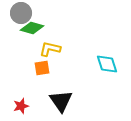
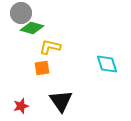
yellow L-shape: moved 2 px up
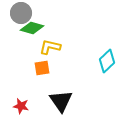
cyan diamond: moved 3 px up; rotated 65 degrees clockwise
red star: rotated 28 degrees clockwise
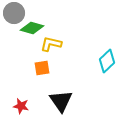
gray circle: moved 7 px left
yellow L-shape: moved 1 px right, 3 px up
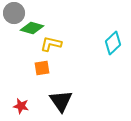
cyan diamond: moved 6 px right, 18 px up
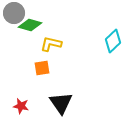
green diamond: moved 2 px left, 3 px up
cyan diamond: moved 2 px up
black triangle: moved 2 px down
